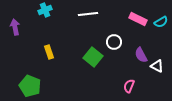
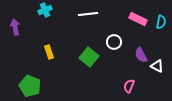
cyan semicircle: rotated 48 degrees counterclockwise
green square: moved 4 px left
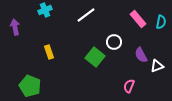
white line: moved 2 px left, 1 px down; rotated 30 degrees counterclockwise
pink rectangle: rotated 24 degrees clockwise
green square: moved 6 px right
white triangle: rotated 48 degrees counterclockwise
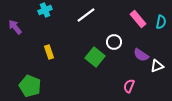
purple arrow: rotated 28 degrees counterclockwise
purple semicircle: rotated 28 degrees counterclockwise
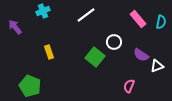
cyan cross: moved 2 px left, 1 px down
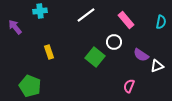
cyan cross: moved 3 px left; rotated 16 degrees clockwise
pink rectangle: moved 12 px left, 1 px down
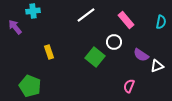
cyan cross: moved 7 px left
